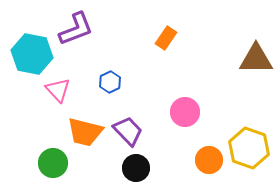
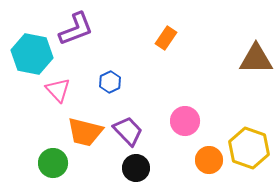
pink circle: moved 9 px down
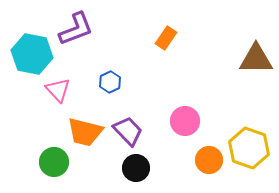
green circle: moved 1 px right, 1 px up
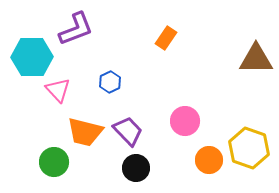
cyan hexagon: moved 3 px down; rotated 12 degrees counterclockwise
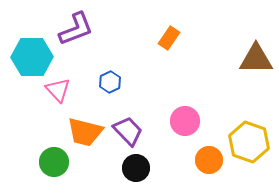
orange rectangle: moved 3 px right
yellow hexagon: moved 6 px up
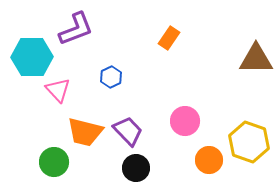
blue hexagon: moved 1 px right, 5 px up
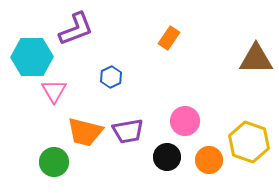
pink triangle: moved 4 px left, 1 px down; rotated 12 degrees clockwise
purple trapezoid: rotated 124 degrees clockwise
black circle: moved 31 px right, 11 px up
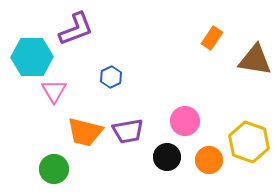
orange rectangle: moved 43 px right
brown triangle: moved 1 px left, 1 px down; rotated 9 degrees clockwise
green circle: moved 7 px down
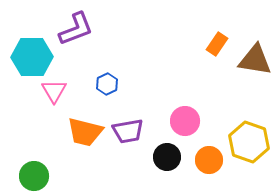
orange rectangle: moved 5 px right, 6 px down
blue hexagon: moved 4 px left, 7 px down
green circle: moved 20 px left, 7 px down
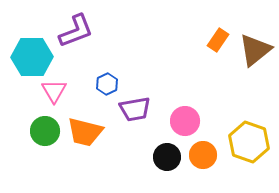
purple L-shape: moved 2 px down
orange rectangle: moved 1 px right, 4 px up
brown triangle: moved 10 px up; rotated 48 degrees counterclockwise
purple trapezoid: moved 7 px right, 22 px up
orange circle: moved 6 px left, 5 px up
green circle: moved 11 px right, 45 px up
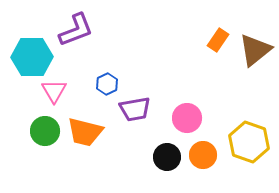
purple L-shape: moved 1 px up
pink circle: moved 2 px right, 3 px up
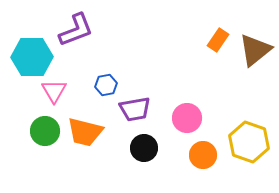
blue hexagon: moved 1 px left, 1 px down; rotated 15 degrees clockwise
black circle: moved 23 px left, 9 px up
